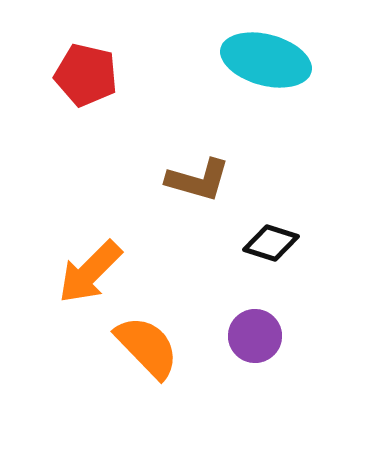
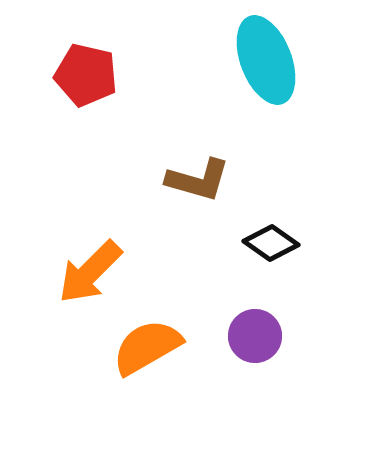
cyan ellipse: rotated 54 degrees clockwise
black diamond: rotated 18 degrees clockwise
orange semicircle: rotated 76 degrees counterclockwise
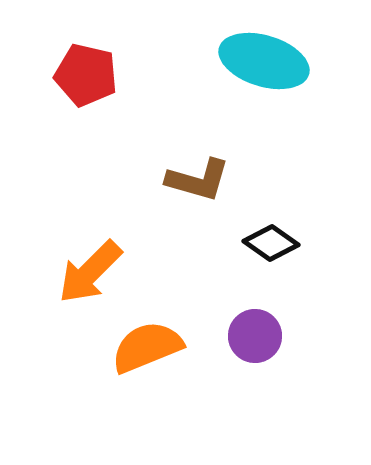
cyan ellipse: moved 2 px left, 1 px down; rotated 52 degrees counterclockwise
orange semicircle: rotated 8 degrees clockwise
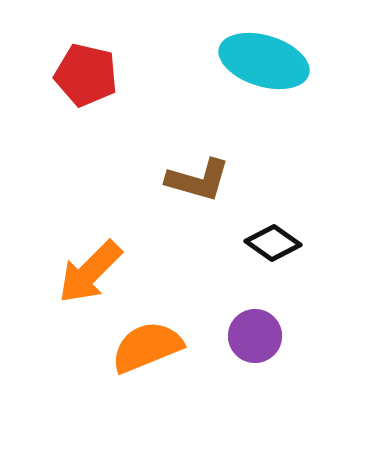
black diamond: moved 2 px right
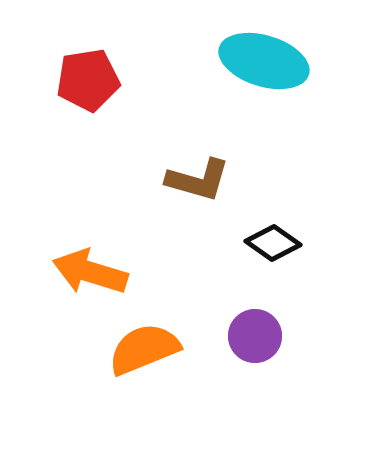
red pentagon: moved 2 px right, 5 px down; rotated 22 degrees counterclockwise
orange arrow: rotated 62 degrees clockwise
orange semicircle: moved 3 px left, 2 px down
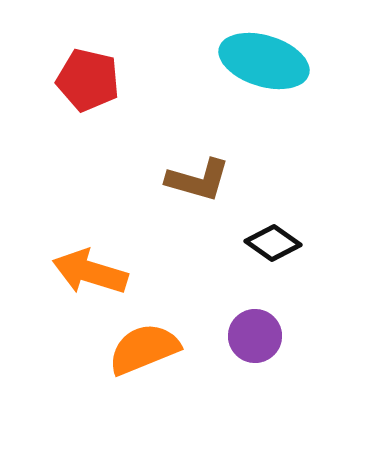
red pentagon: rotated 22 degrees clockwise
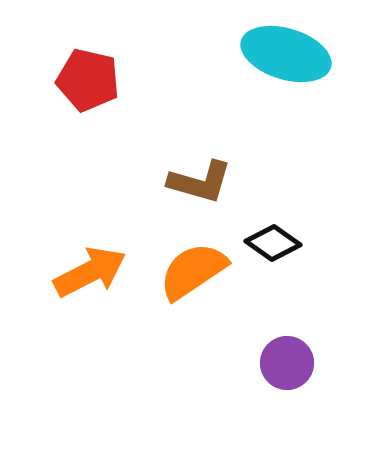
cyan ellipse: moved 22 px right, 7 px up
brown L-shape: moved 2 px right, 2 px down
orange arrow: rotated 136 degrees clockwise
purple circle: moved 32 px right, 27 px down
orange semicircle: moved 49 px right, 78 px up; rotated 12 degrees counterclockwise
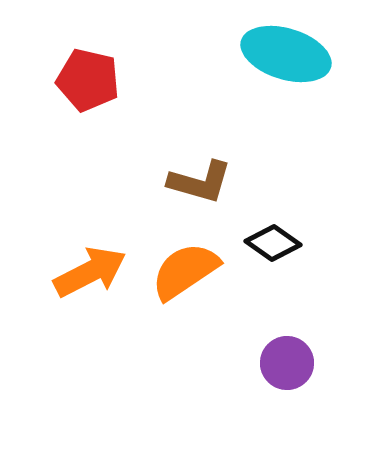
orange semicircle: moved 8 px left
